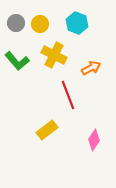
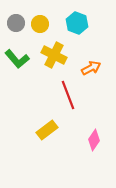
green L-shape: moved 2 px up
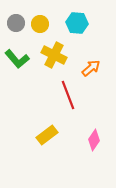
cyan hexagon: rotated 15 degrees counterclockwise
orange arrow: rotated 12 degrees counterclockwise
yellow rectangle: moved 5 px down
